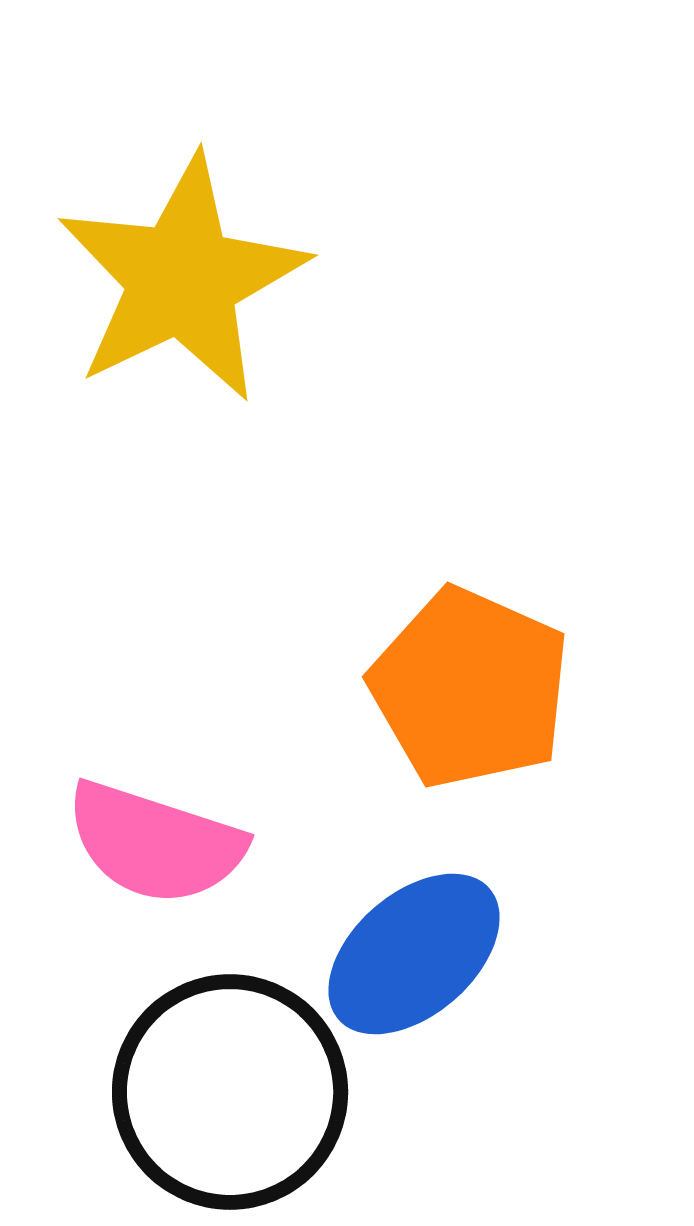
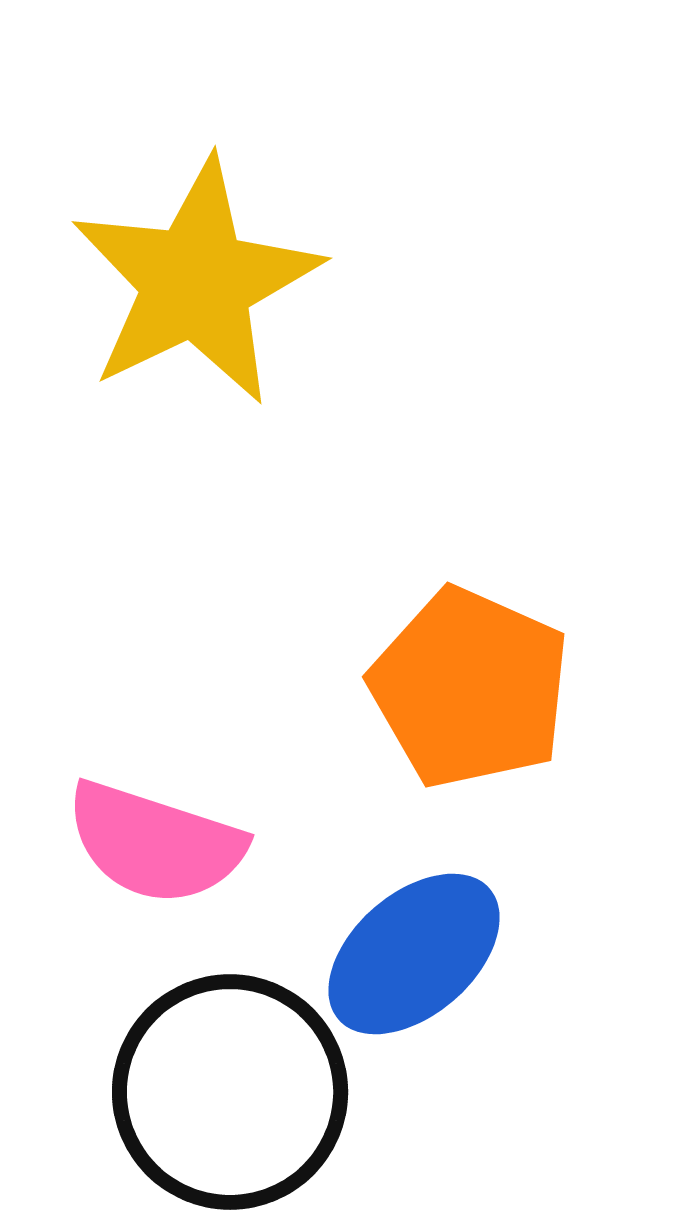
yellow star: moved 14 px right, 3 px down
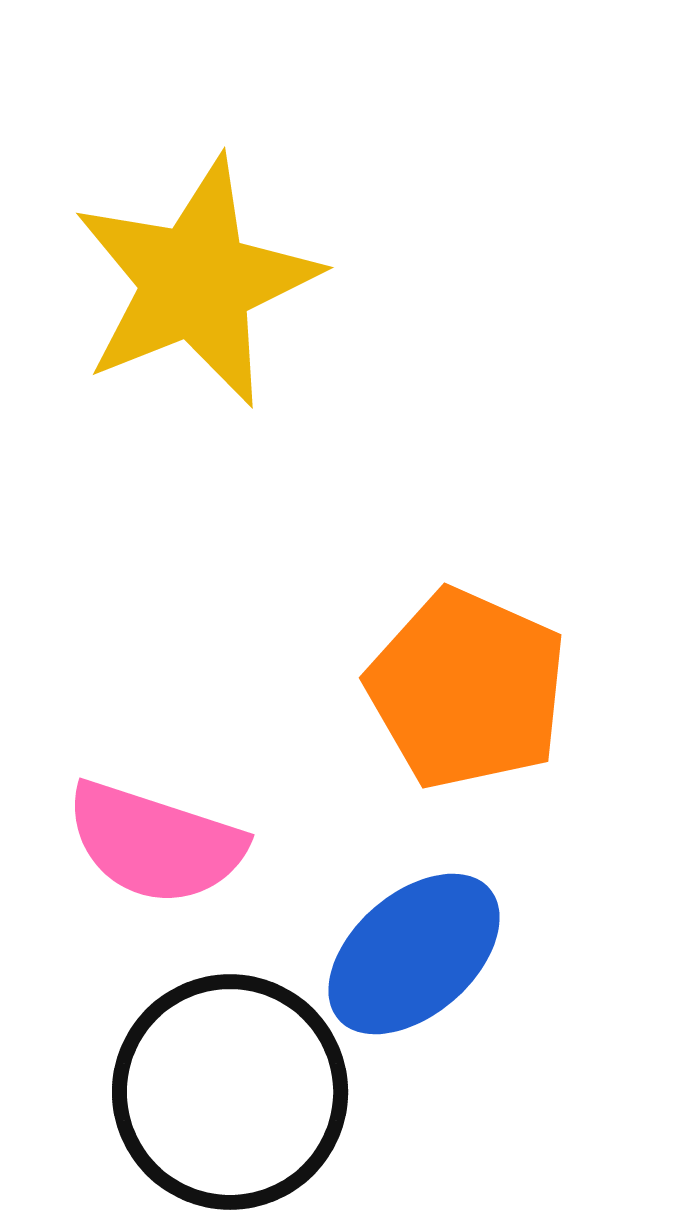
yellow star: rotated 4 degrees clockwise
orange pentagon: moved 3 px left, 1 px down
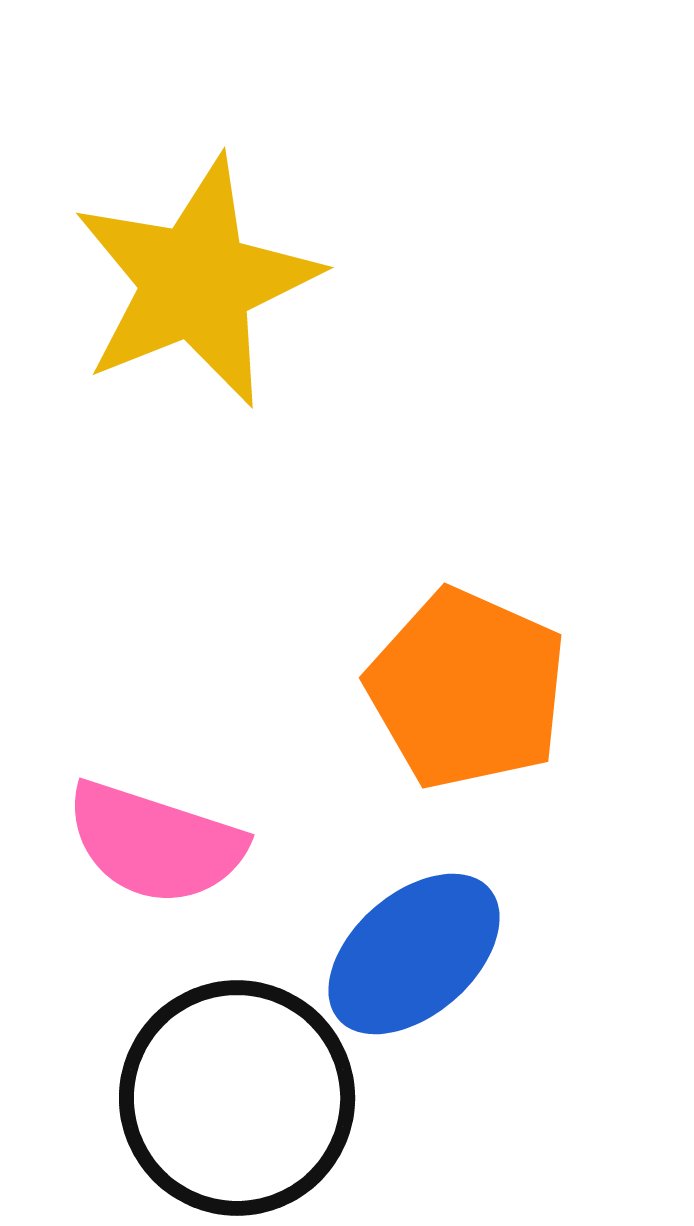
black circle: moved 7 px right, 6 px down
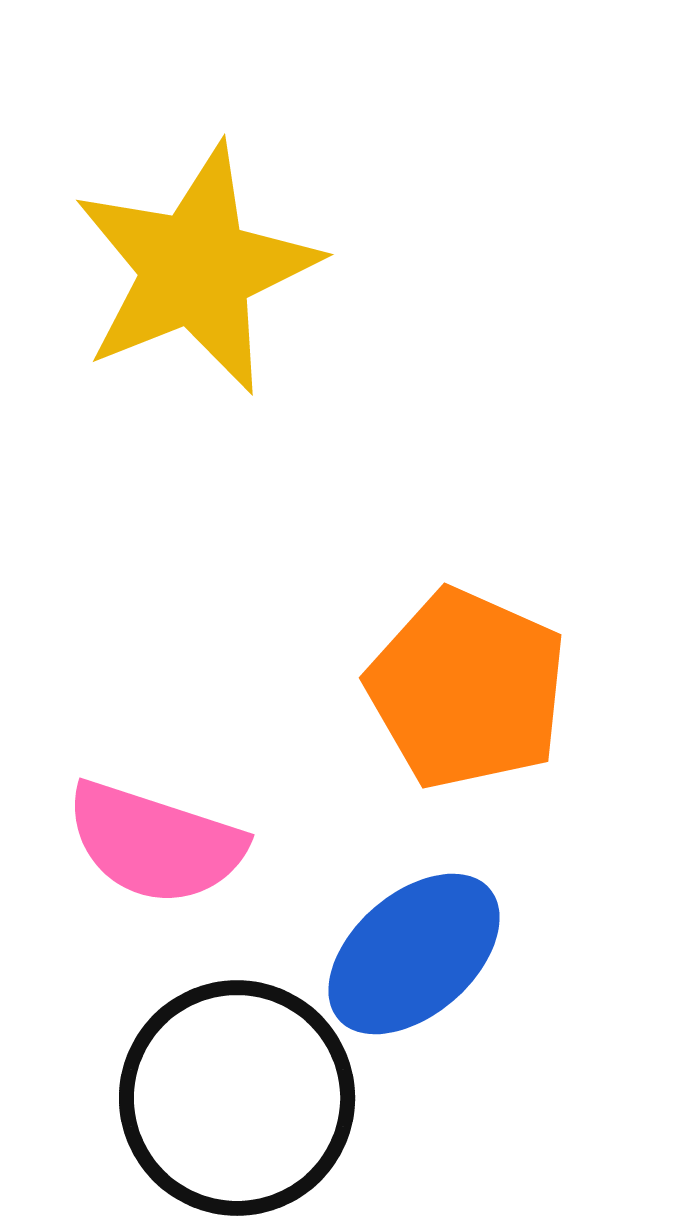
yellow star: moved 13 px up
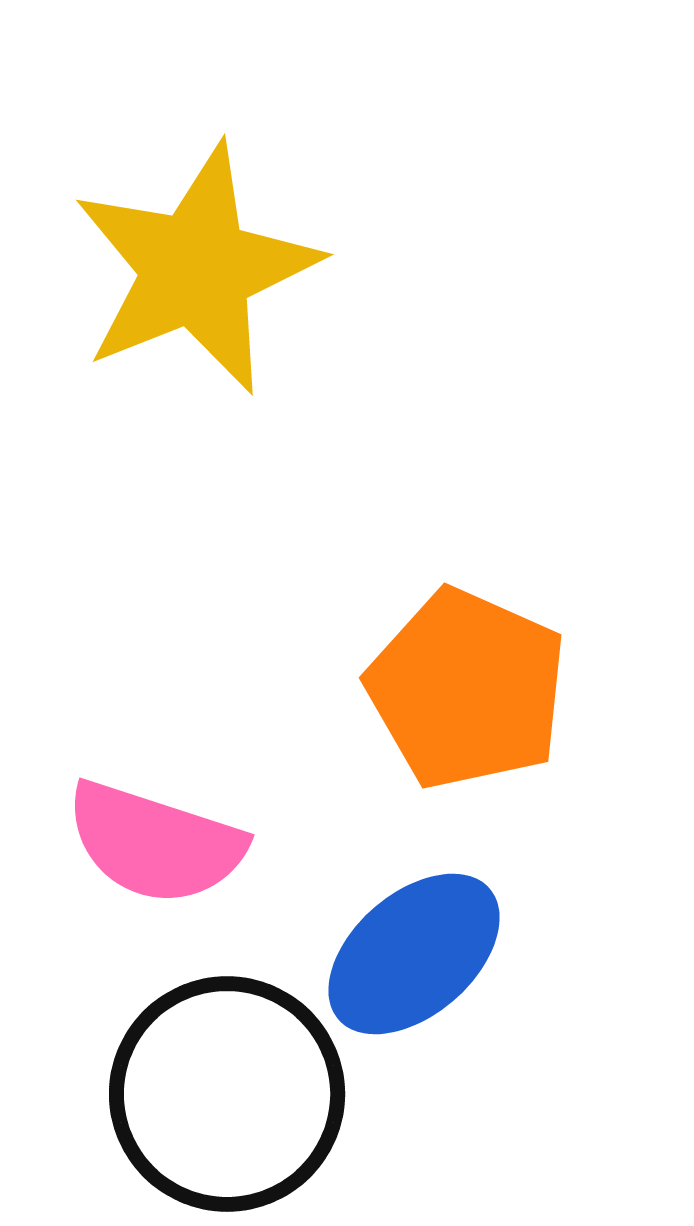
black circle: moved 10 px left, 4 px up
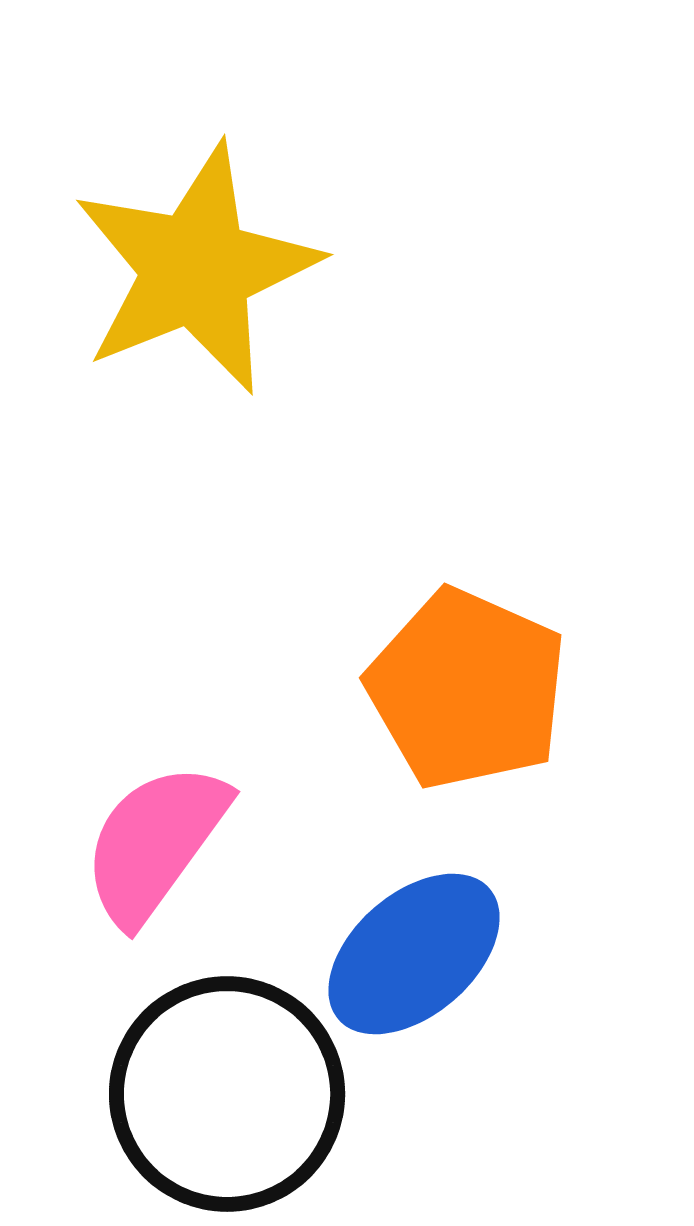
pink semicircle: rotated 108 degrees clockwise
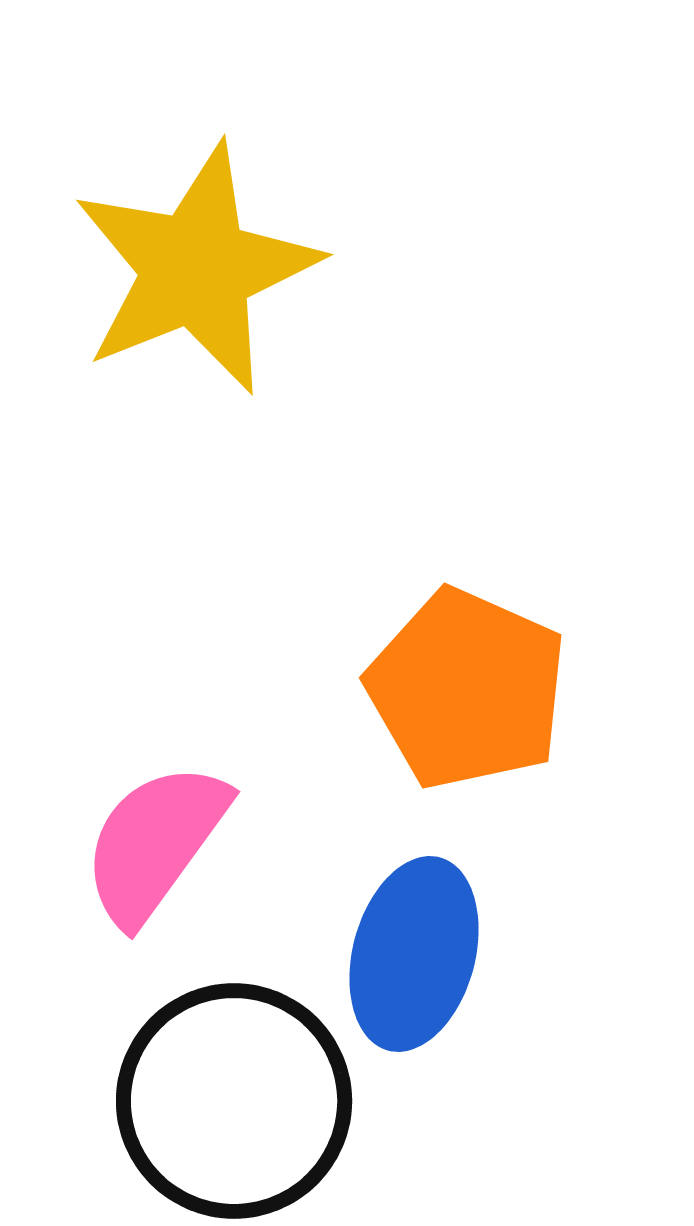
blue ellipse: rotated 34 degrees counterclockwise
black circle: moved 7 px right, 7 px down
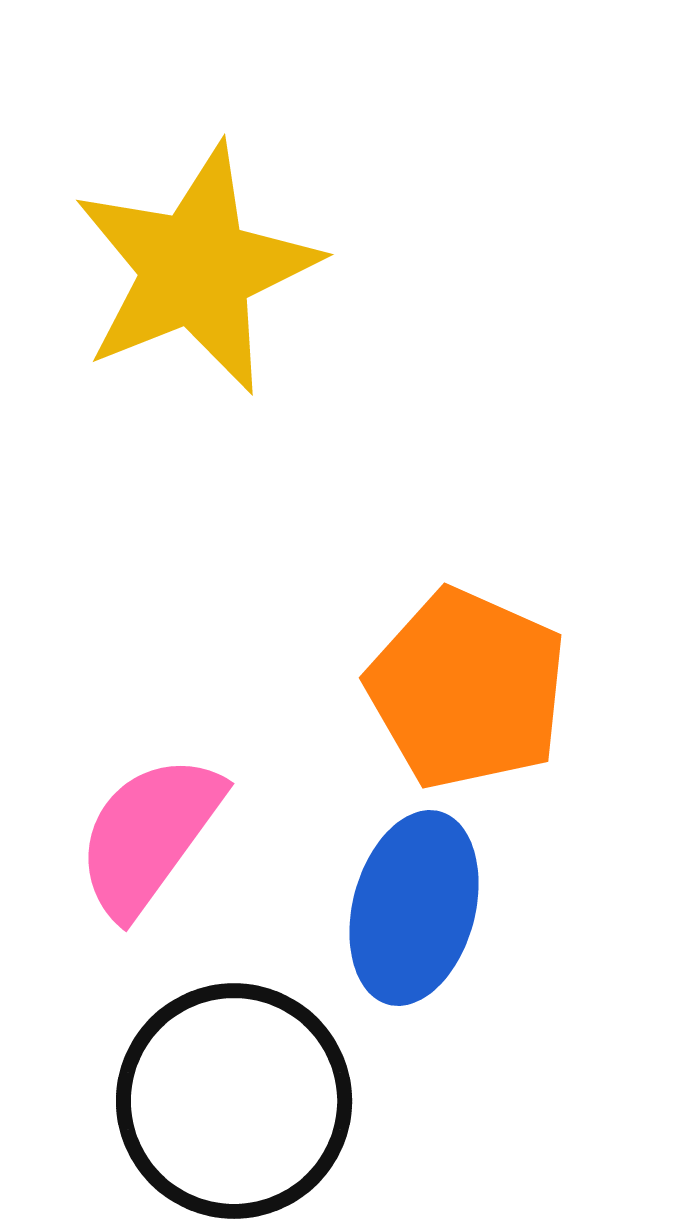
pink semicircle: moved 6 px left, 8 px up
blue ellipse: moved 46 px up
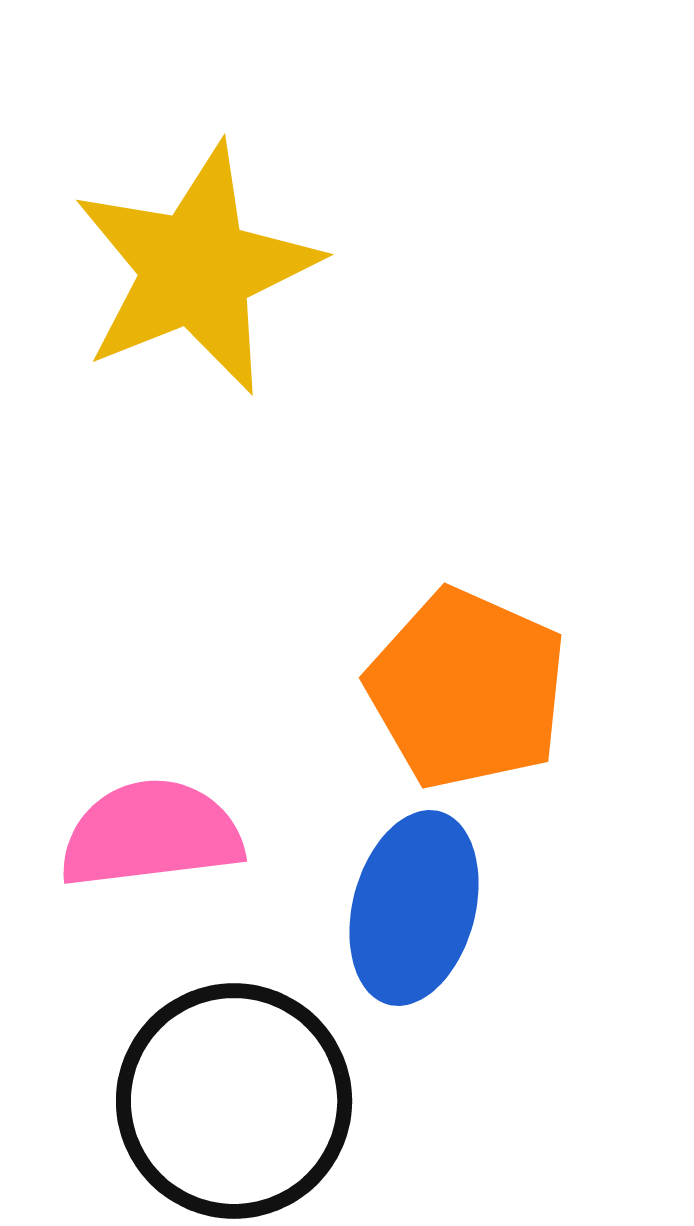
pink semicircle: moved 2 px right, 1 px up; rotated 47 degrees clockwise
